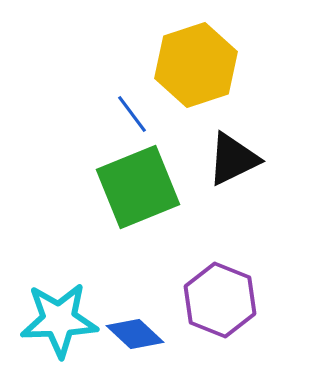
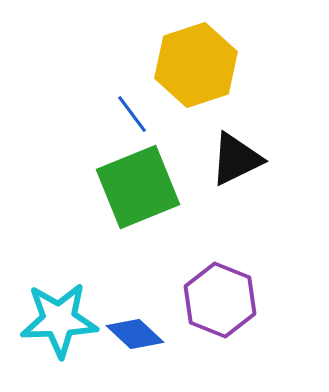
black triangle: moved 3 px right
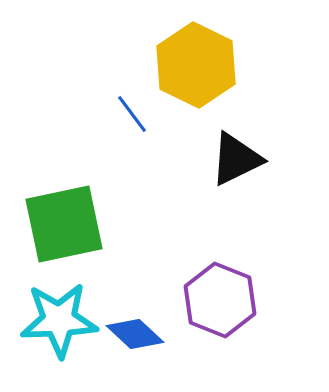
yellow hexagon: rotated 16 degrees counterclockwise
green square: moved 74 px left, 37 px down; rotated 10 degrees clockwise
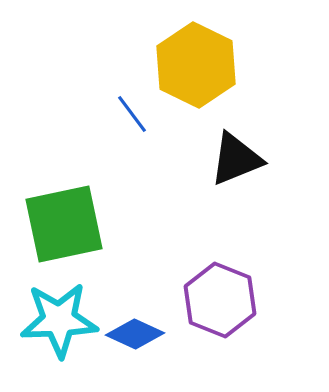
black triangle: rotated 4 degrees clockwise
blue diamond: rotated 18 degrees counterclockwise
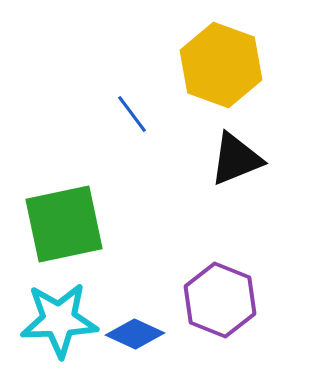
yellow hexagon: moved 25 px right; rotated 6 degrees counterclockwise
